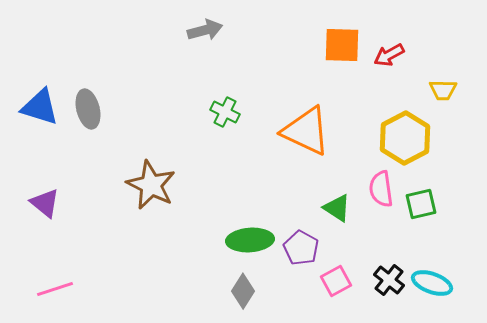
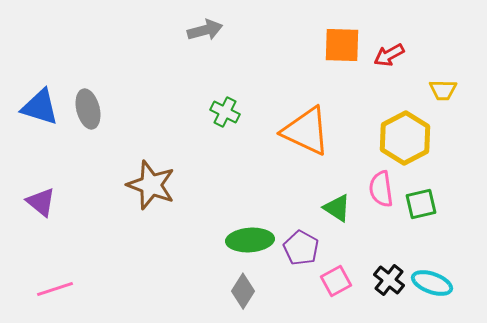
brown star: rotated 6 degrees counterclockwise
purple triangle: moved 4 px left, 1 px up
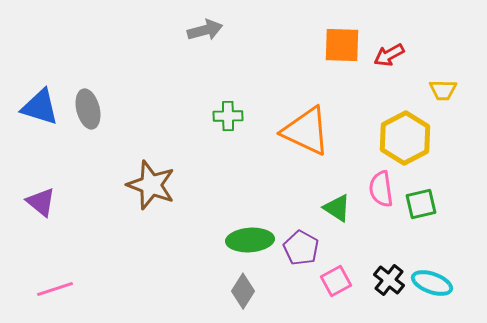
green cross: moved 3 px right, 4 px down; rotated 28 degrees counterclockwise
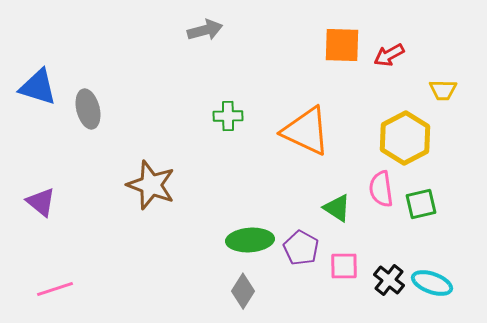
blue triangle: moved 2 px left, 20 px up
pink square: moved 8 px right, 15 px up; rotated 28 degrees clockwise
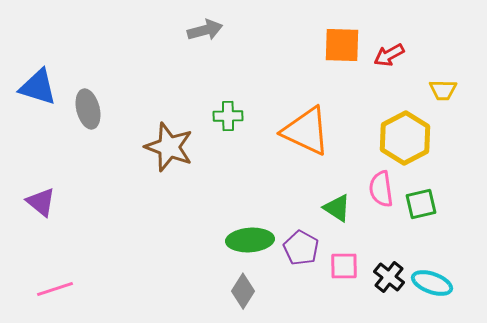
brown star: moved 18 px right, 38 px up
black cross: moved 3 px up
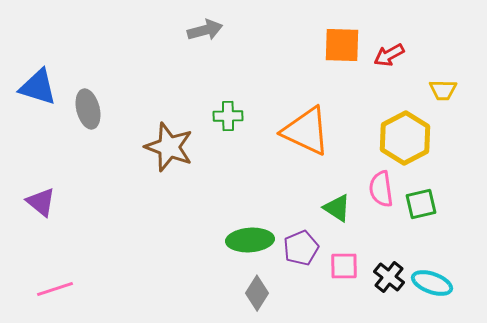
purple pentagon: rotated 20 degrees clockwise
gray diamond: moved 14 px right, 2 px down
